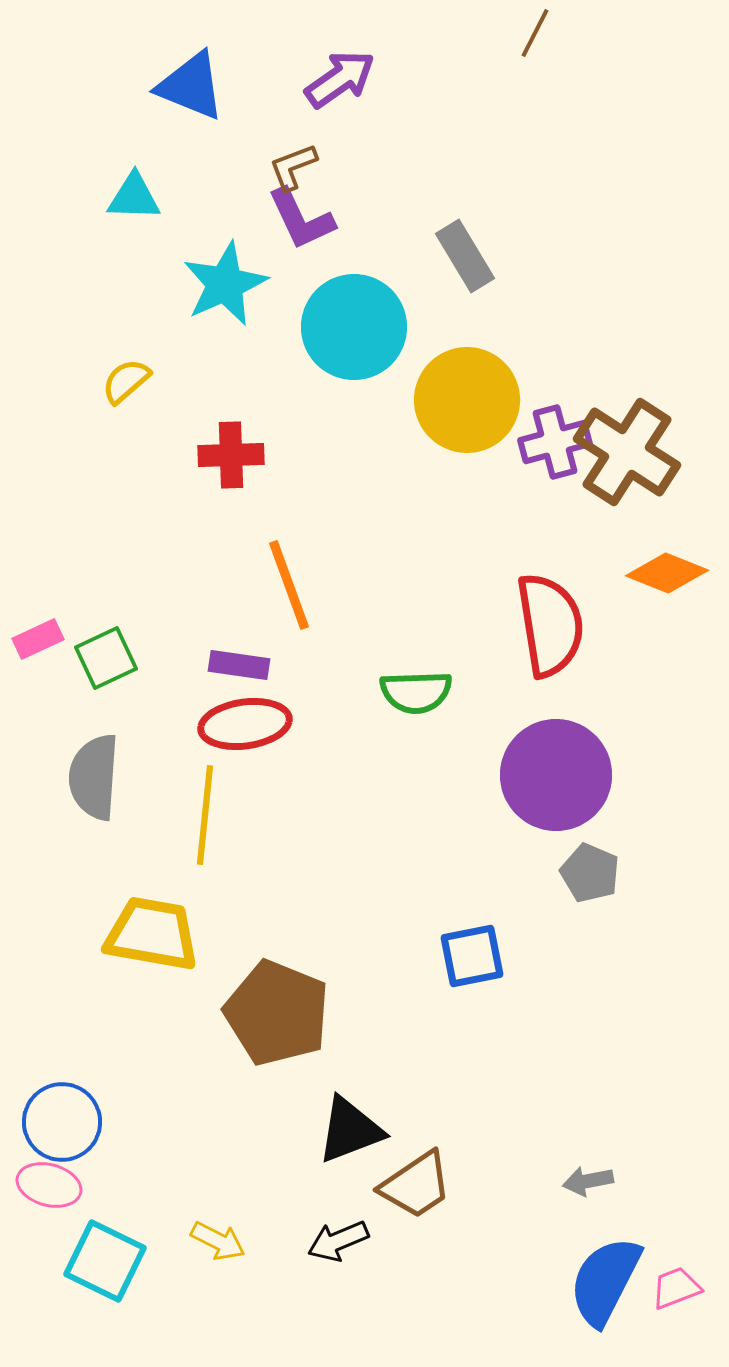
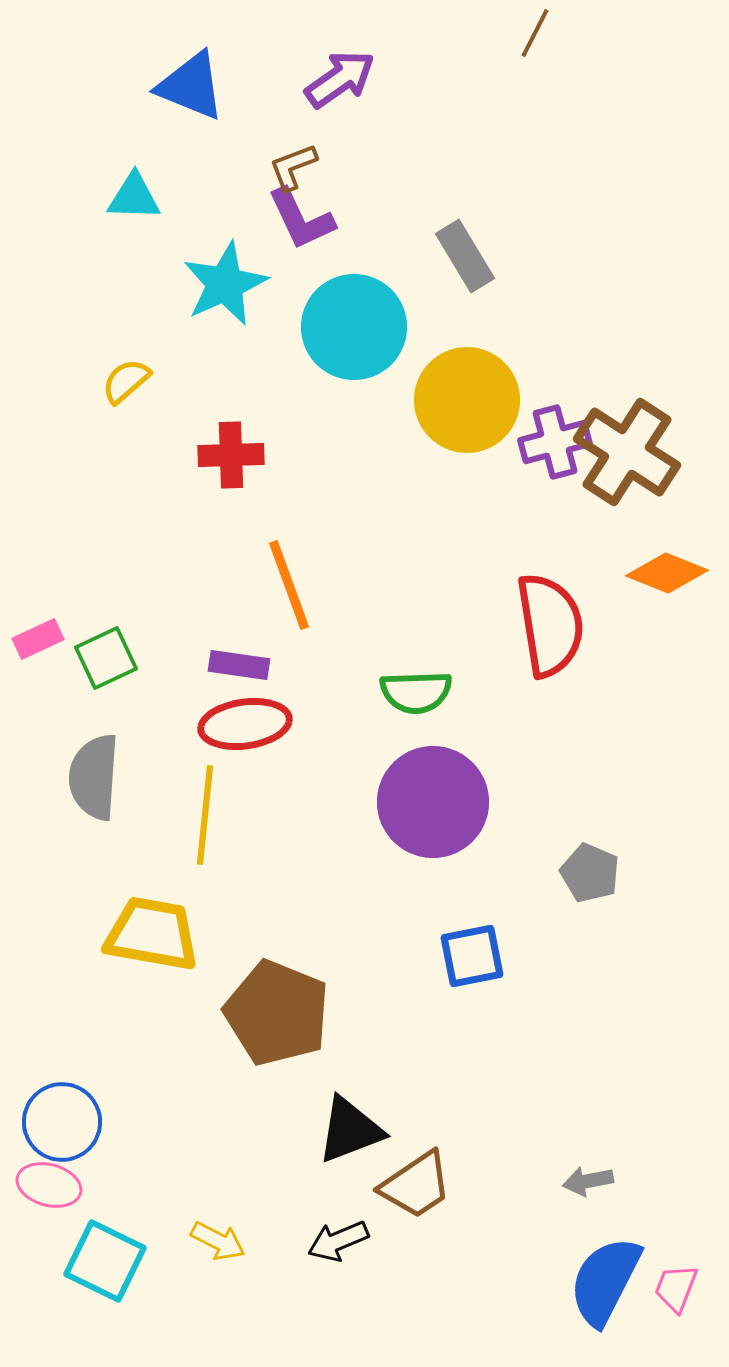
purple circle: moved 123 px left, 27 px down
pink trapezoid: rotated 48 degrees counterclockwise
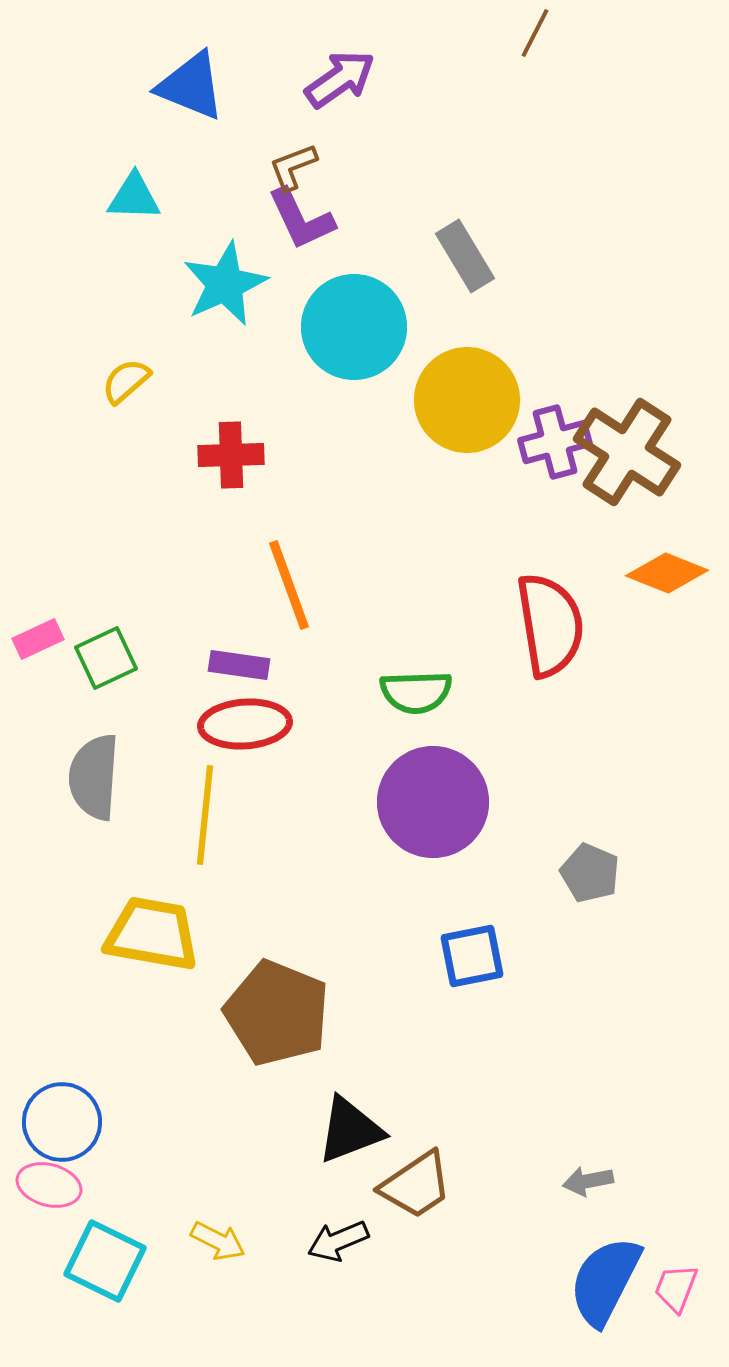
red ellipse: rotated 4 degrees clockwise
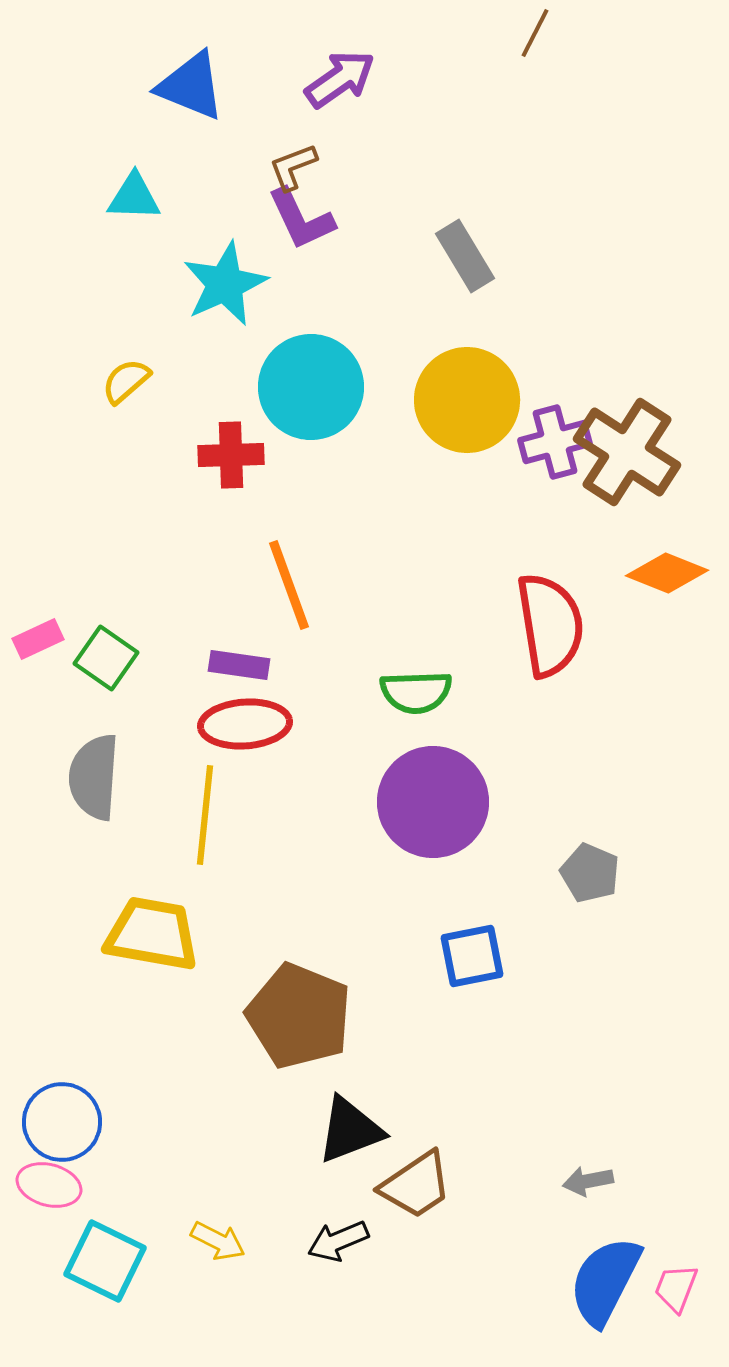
cyan circle: moved 43 px left, 60 px down
green square: rotated 30 degrees counterclockwise
brown pentagon: moved 22 px right, 3 px down
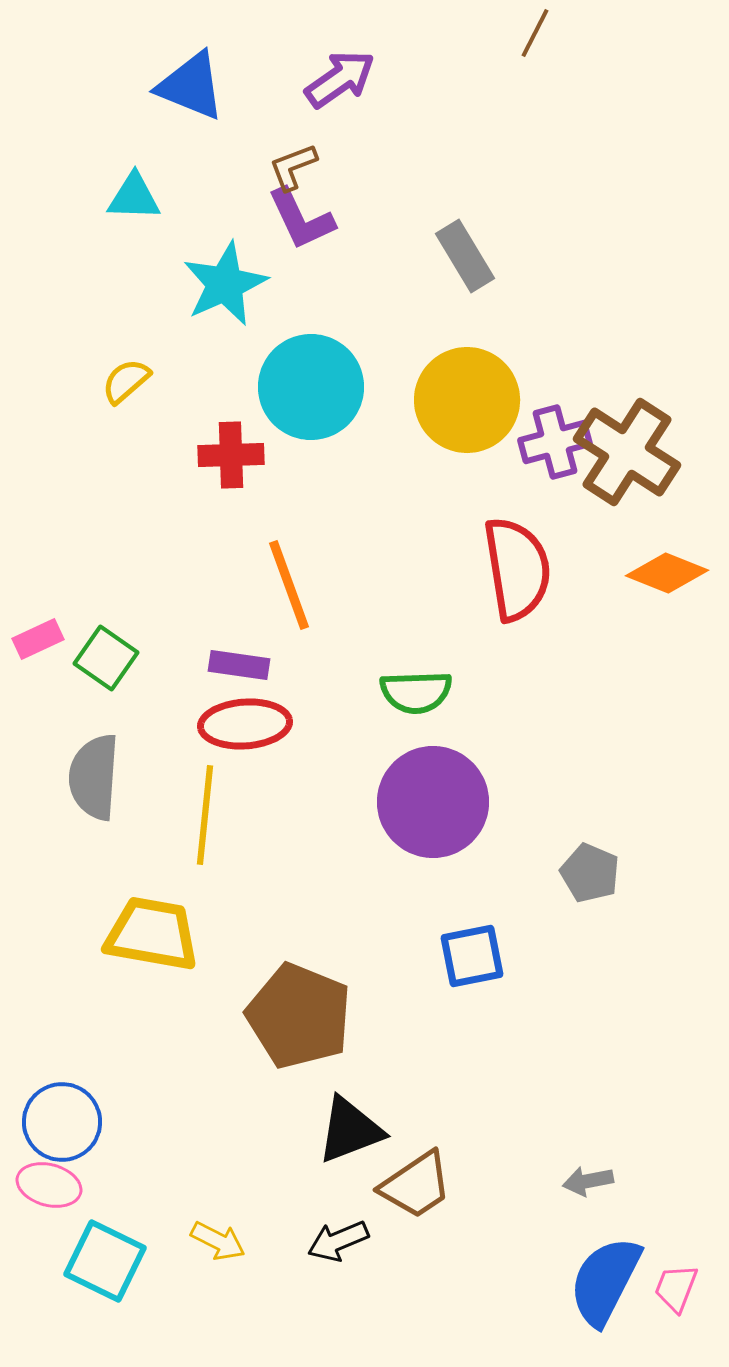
red semicircle: moved 33 px left, 56 px up
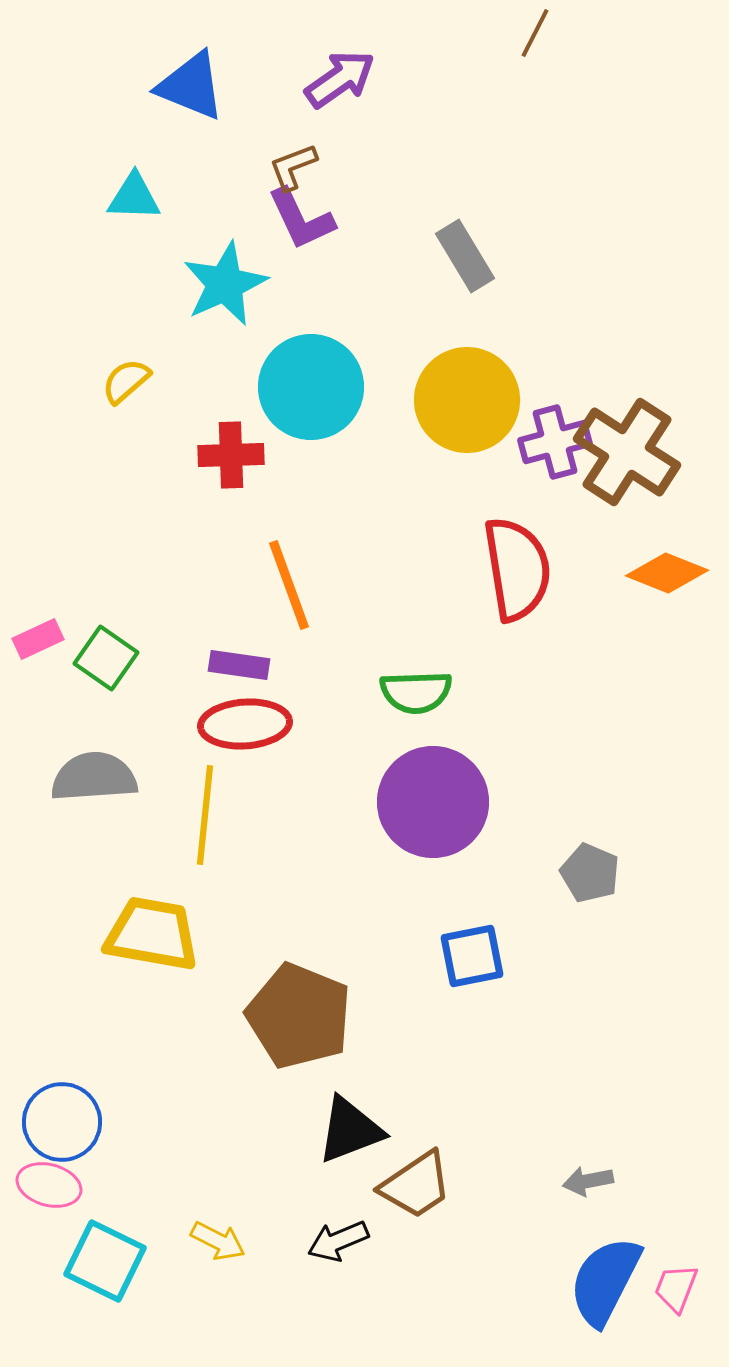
gray semicircle: rotated 82 degrees clockwise
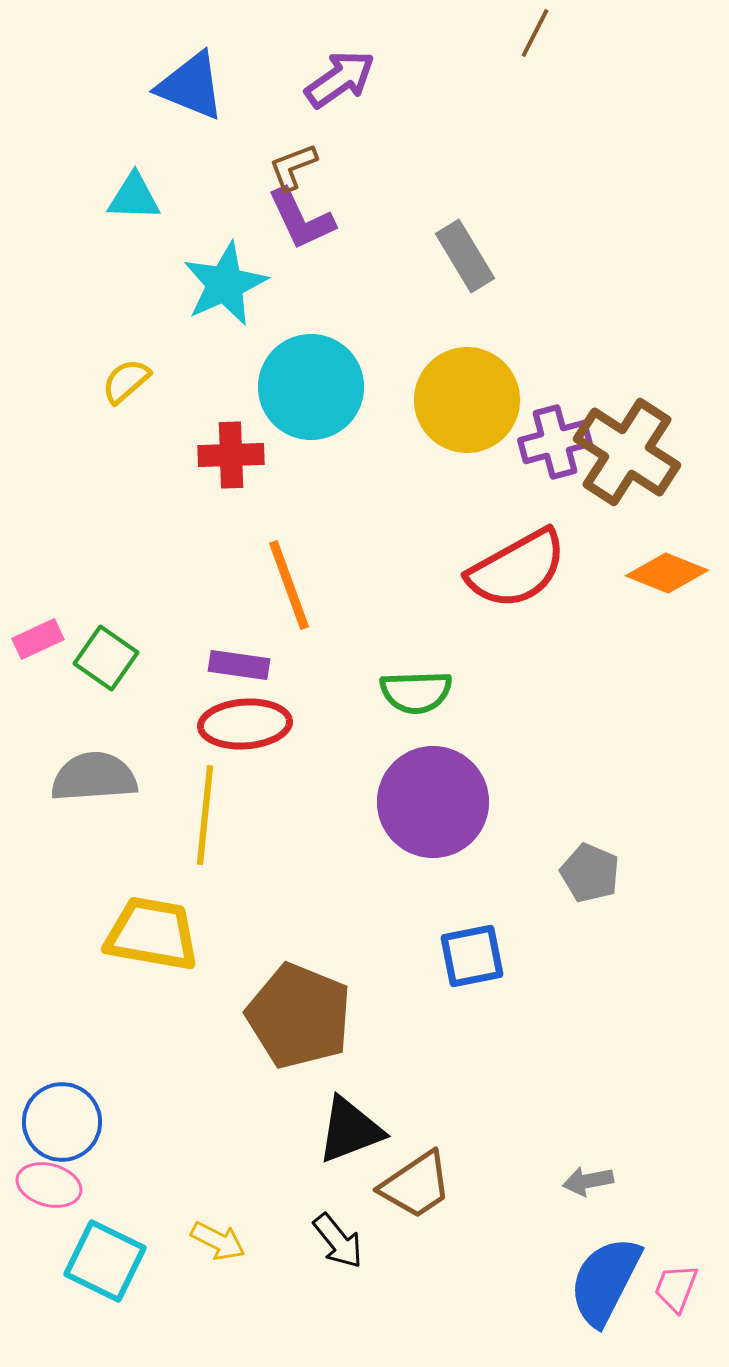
red semicircle: rotated 70 degrees clockwise
black arrow: rotated 106 degrees counterclockwise
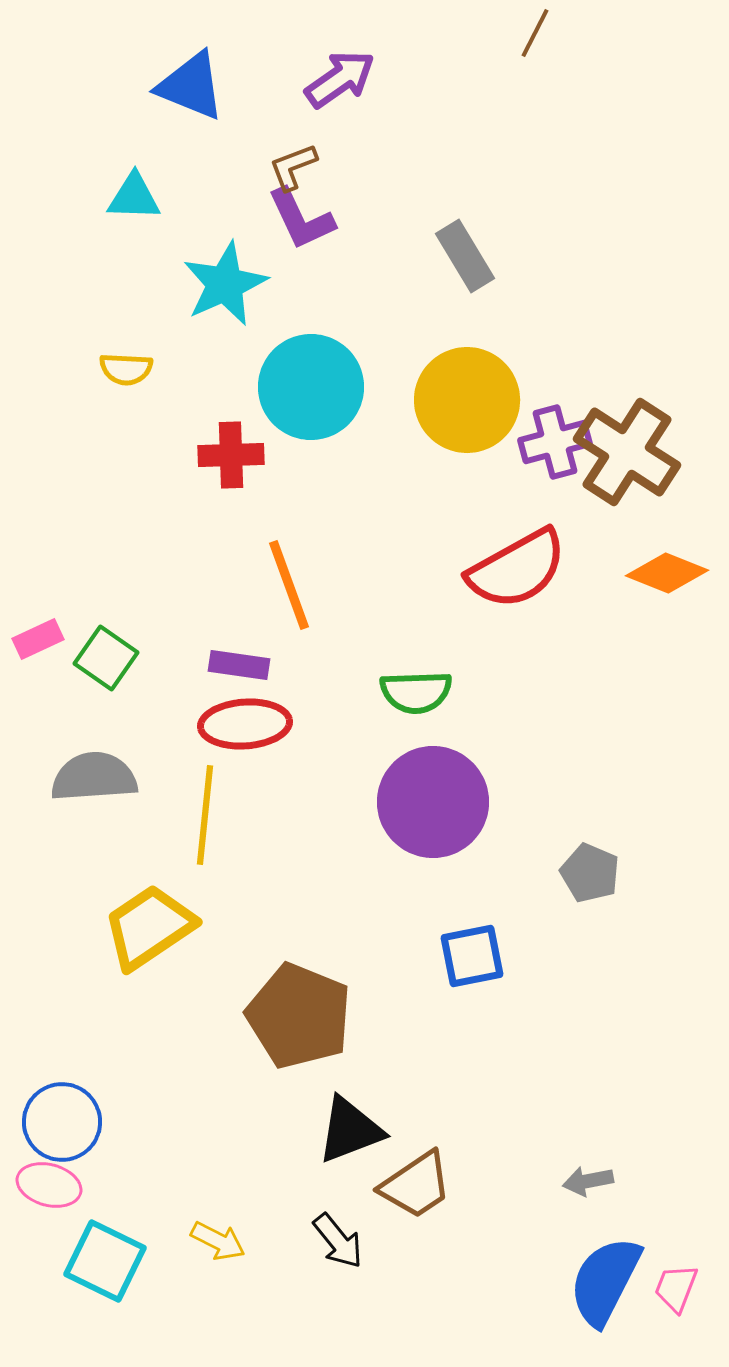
yellow semicircle: moved 12 px up; rotated 136 degrees counterclockwise
yellow trapezoid: moved 3 px left, 7 px up; rotated 44 degrees counterclockwise
